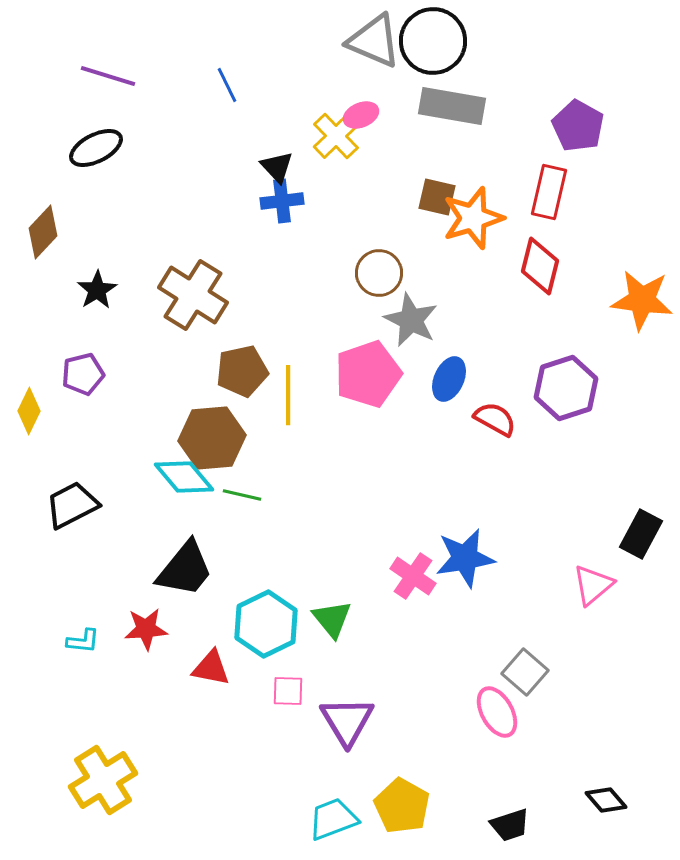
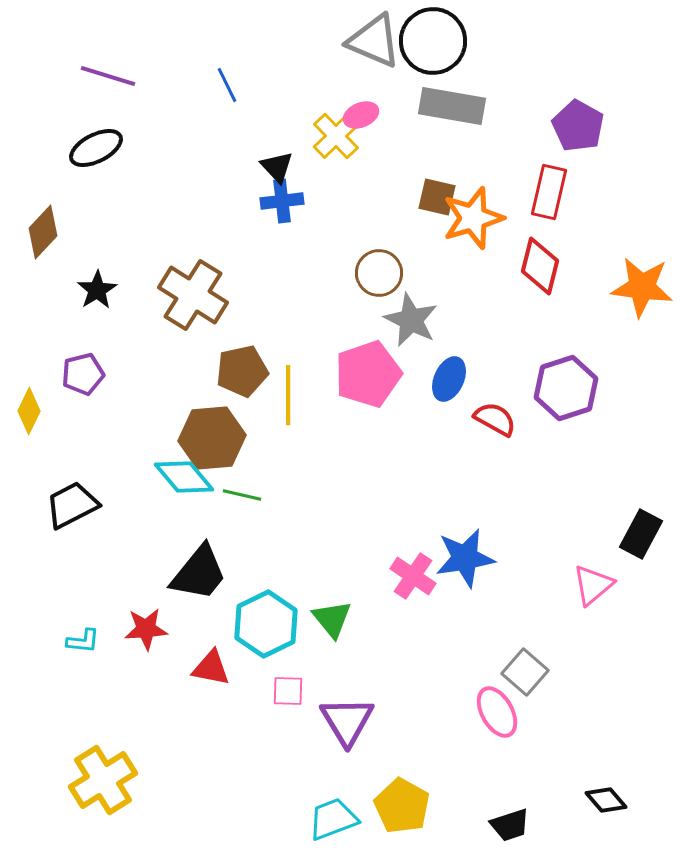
orange star at (642, 300): moved 13 px up
black trapezoid at (185, 569): moved 14 px right, 4 px down
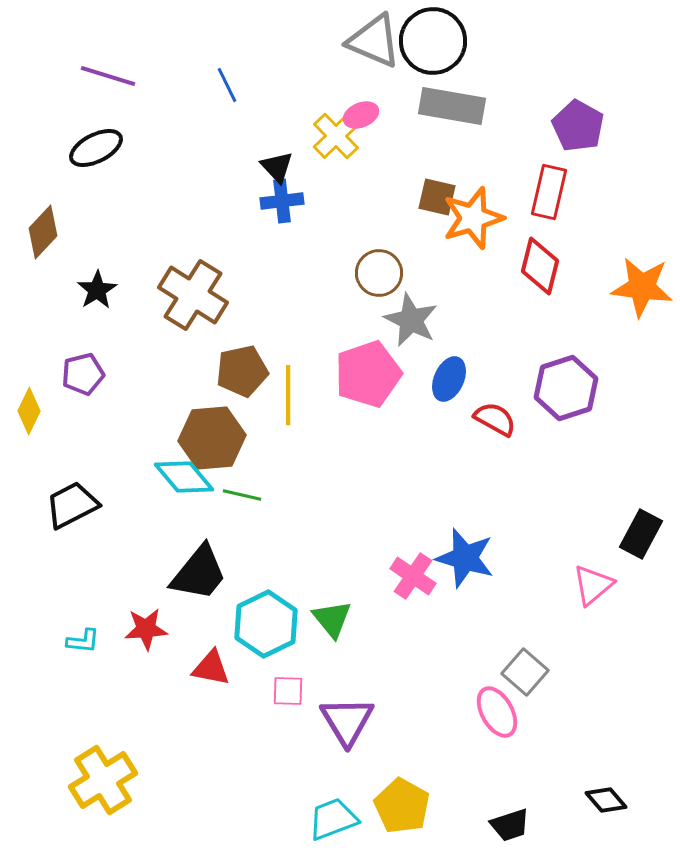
blue star at (465, 558): rotated 26 degrees clockwise
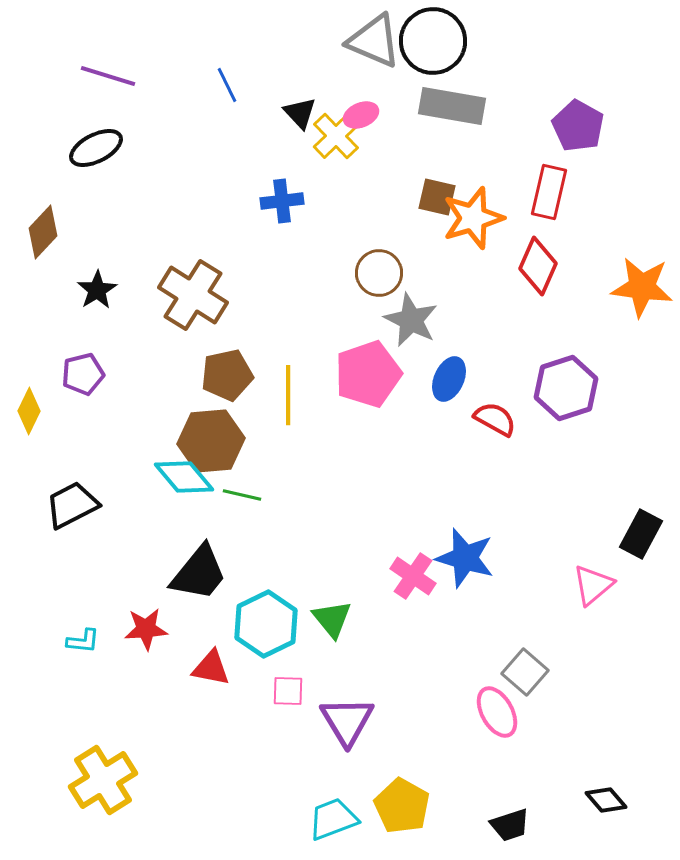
black triangle at (277, 167): moved 23 px right, 54 px up
red diamond at (540, 266): moved 2 px left; rotated 10 degrees clockwise
brown pentagon at (242, 371): moved 15 px left, 4 px down
brown hexagon at (212, 438): moved 1 px left, 3 px down
